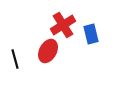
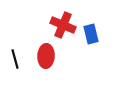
red cross: rotated 35 degrees counterclockwise
red ellipse: moved 2 px left, 5 px down; rotated 25 degrees counterclockwise
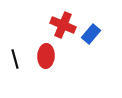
blue rectangle: rotated 54 degrees clockwise
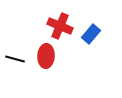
red cross: moved 3 px left, 1 px down
black line: rotated 60 degrees counterclockwise
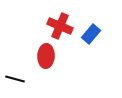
black line: moved 20 px down
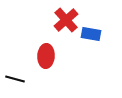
red cross: moved 6 px right, 6 px up; rotated 25 degrees clockwise
blue rectangle: rotated 60 degrees clockwise
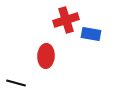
red cross: rotated 25 degrees clockwise
black line: moved 1 px right, 4 px down
